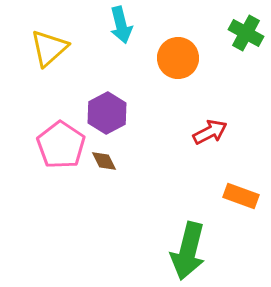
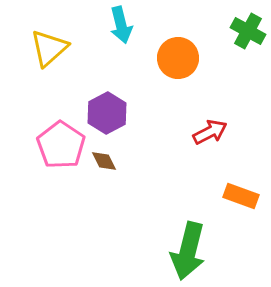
green cross: moved 2 px right, 2 px up
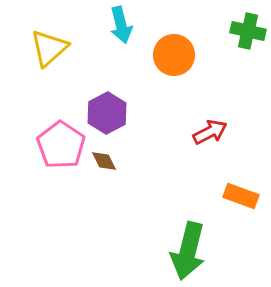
green cross: rotated 16 degrees counterclockwise
orange circle: moved 4 px left, 3 px up
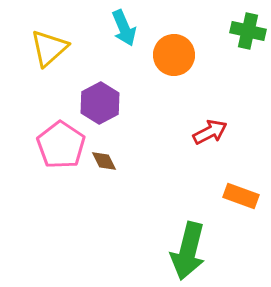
cyan arrow: moved 3 px right, 3 px down; rotated 9 degrees counterclockwise
purple hexagon: moved 7 px left, 10 px up
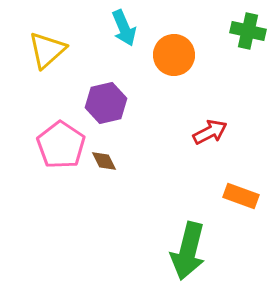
yellow triangle: moved 2 px left, 2 px down
purple hexagon: moved 6 px right; rotated 15 degrees clockwise
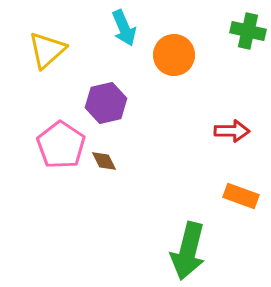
red arrow: moved 22 px right, 1 px up; rotated 28 degrees clockwise
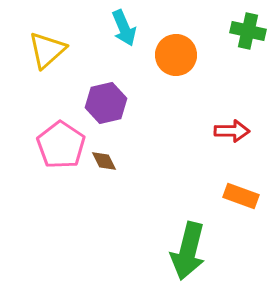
orange circle: moved 2 px right
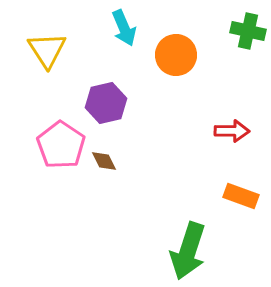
yellow triangle: rotated 21 degrees counterclockwise
green arrow: rotated 4 degrees clockwise
